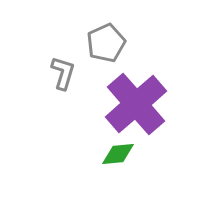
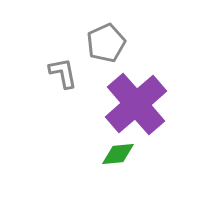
gray L-shape: rotated 28 degrees counterclockwise
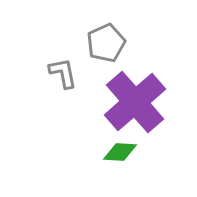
purple cross: moved 1 px left, 2 px up
green diamond: moved 2 px right, 2 px up; rotated 8 degrees clockwise
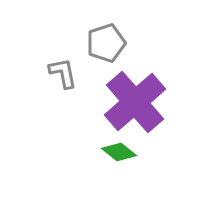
gray pentagon: rotated 6 degrees clockwise
green diamond: moved 1 px left; rotated 36 degrees clockwise
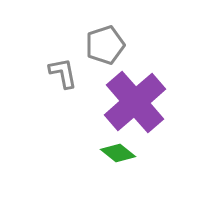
gray pentagon: moved 1 px left, 2 px down
green diamond: moved 1 px left, 1 px down
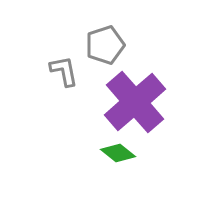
gray L-shape: moved 1 px right, 2 px up
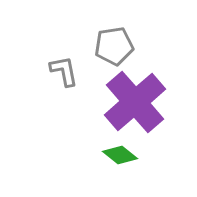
gray pentagon: moved 9 px right, 1 px down; rotated 9 degrees clockwise
green diamond: moved 2 px right, 2 px down
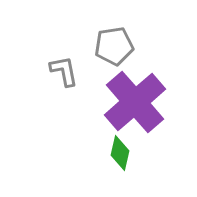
green diamond: moved 2 px up; rotated 64 degrees clockwise
